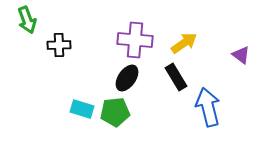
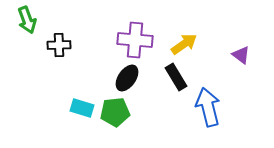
yellow arrow: moved 1 px down
cyan rectangle: moved 1 px up
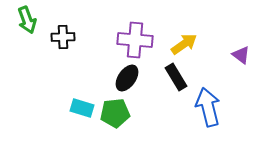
black cross: moved 4 px right, 8 px up
green pentagon: moved 1 px down
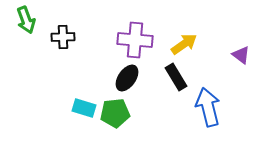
green arrow: moved 1 px left
cyan rectangle: moved 2 px right
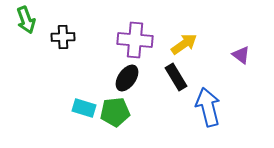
green pentagon: moved 1 px up
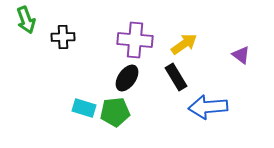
blue arrow: rotated 81 degrees counterclockwise
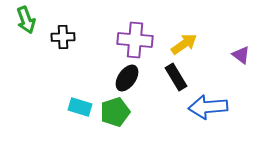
cyan rectangle: moved 4 px left, 1 px up
green pentagon: rotated 12 degrees counterclockwise
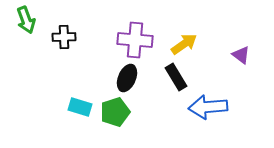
black cross: moved 1 px right
black ellipse: rotated 12 degrees counterclockwise
